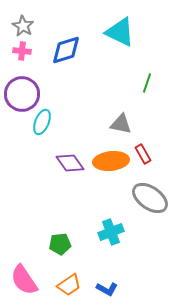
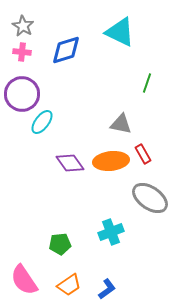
pink cross: moved 1 px down
cyan ellipse: rotated 15 degrees clockwise
blue L-shape: rotated 65 degrees counterclockwise
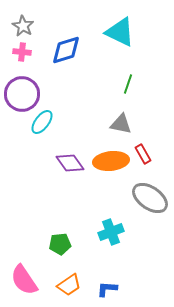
green line: moved 19 px left, 1 px down
blue L-shape: rotated 140 degrees counterclockwise
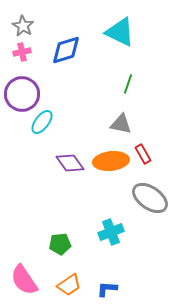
pink cross: rotated 18 degrees counterclockwise
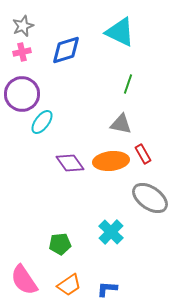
gray star: rotated 20 degrees clockwise
cyan cross: rotated 25 degrees counterclockwise
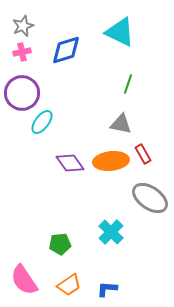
purple circle: moved 1 px up
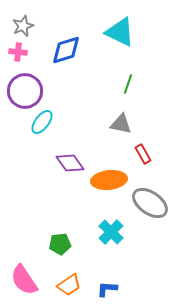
pink cross: moved 4 px left; rotated 18 degrees clockwise
purple circle: moved 3 px right, 2 px up
orange ellipse: moved 2 px left, 19 px down
gray ellipse: moved 5 px down
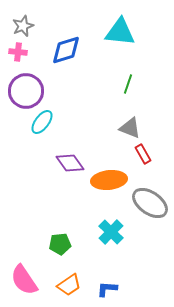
cyan triangle: rotated 20 degrees counterclockwise
purple circle: moved 1 px right
gray triangle: moved 9 px right, 4 px down; rotated 10 degrees clockwise
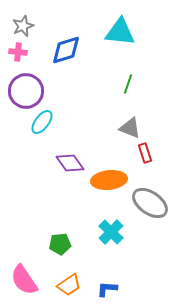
red rectangle: moved 2 px right, 1 px up; rotated 12 degrees clockwise
